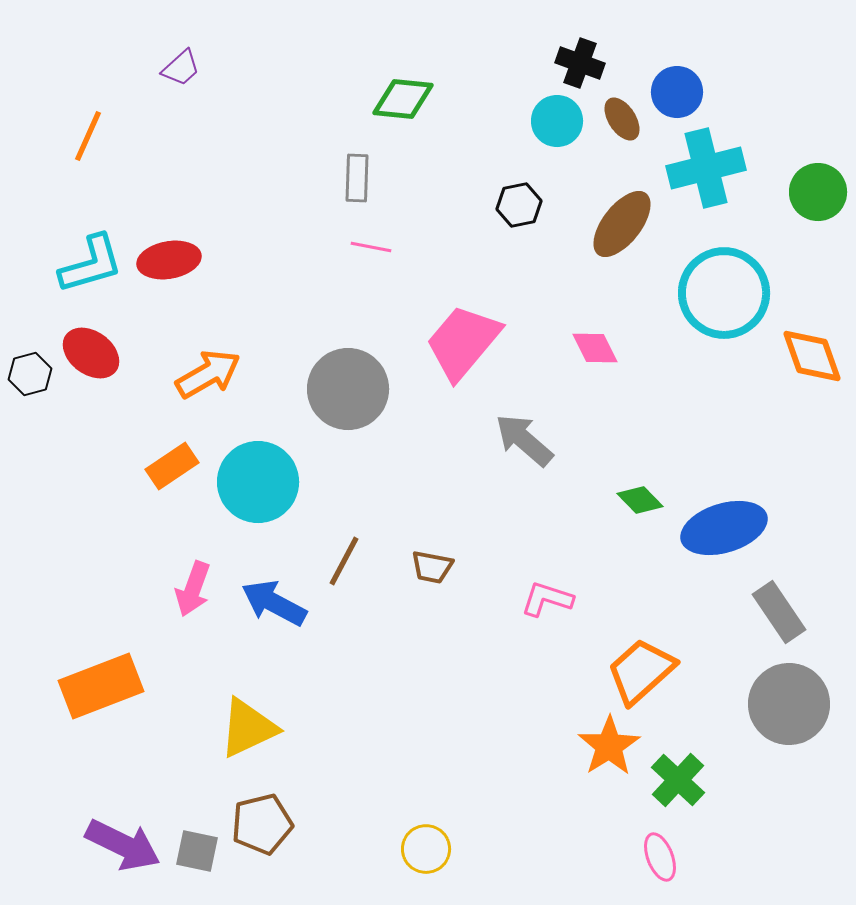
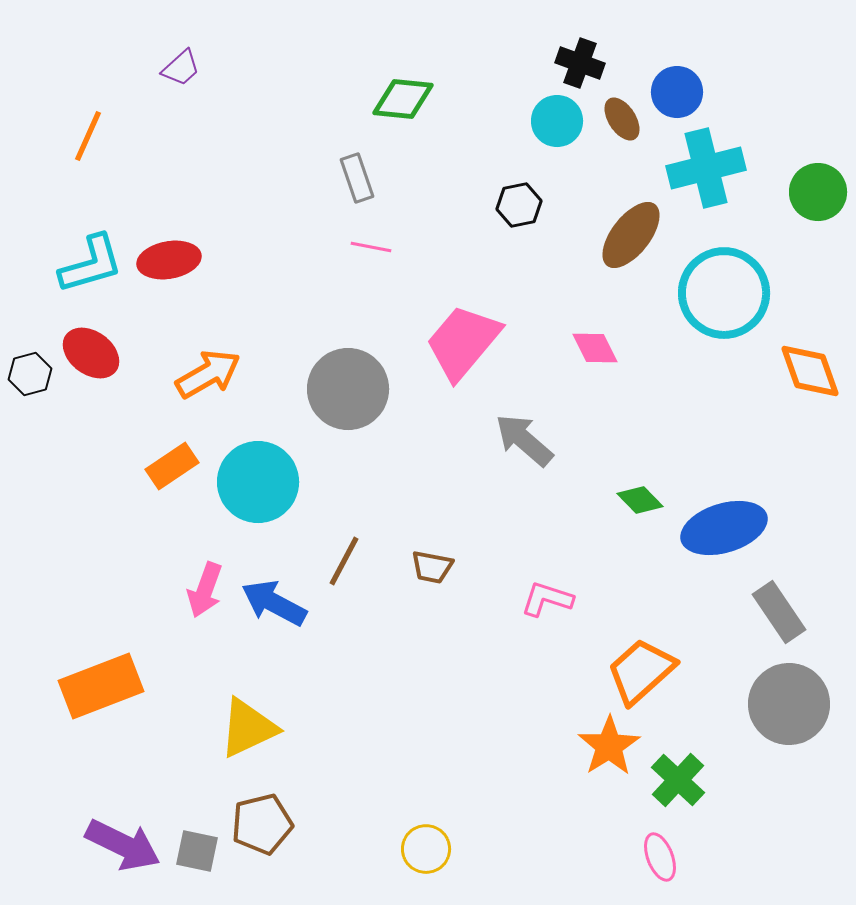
gray rectangle at (357, 178): rotated 21 degrees counterclockwise
brown ellipse at (622, 224): moved 9 px right, 11 px down
orange diamond at (812, 356): moved 2 px left, 15 px down
pink arrow at (193, 589): moved 12 px right, 1 px down
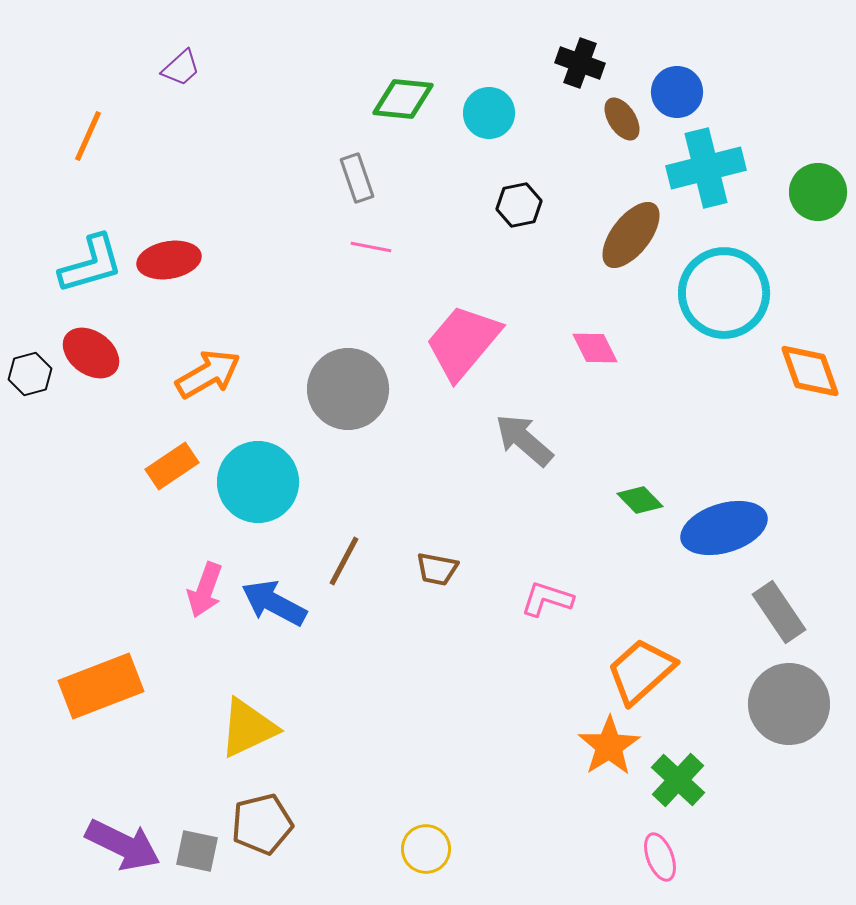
cyan circle at (557, 121): moved 68 px left, 8 px up
brown trapezoid at (432, 567): moved 5 px right, 2 px down
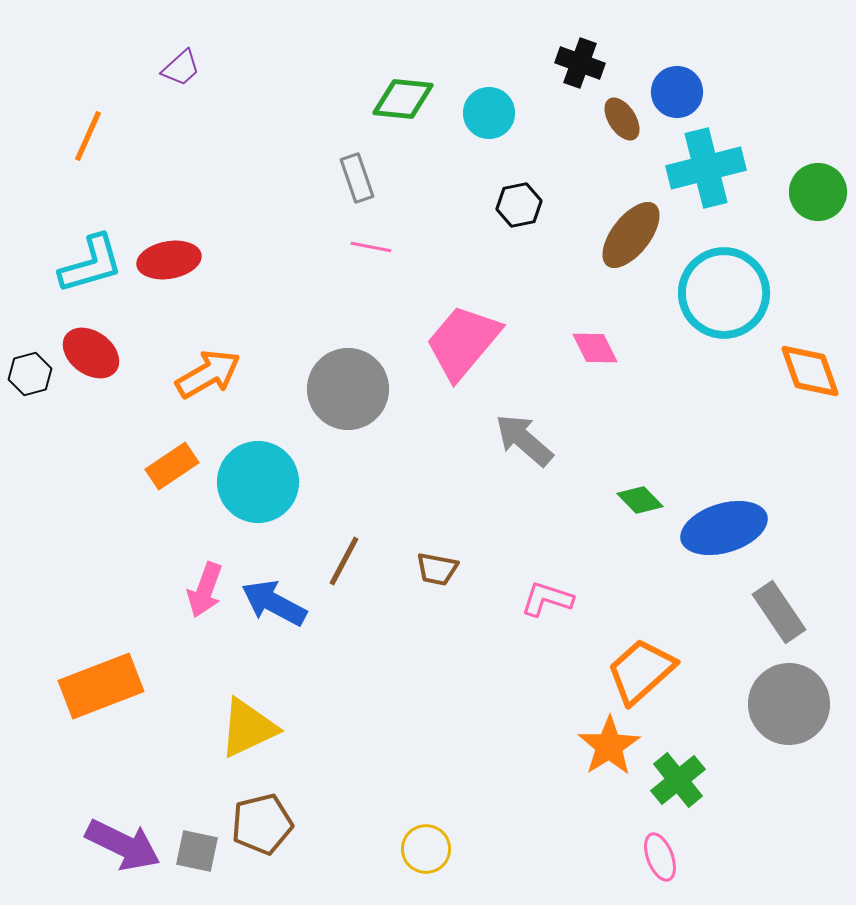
green cross at (678, 780): rotated 8 degrees clockwise
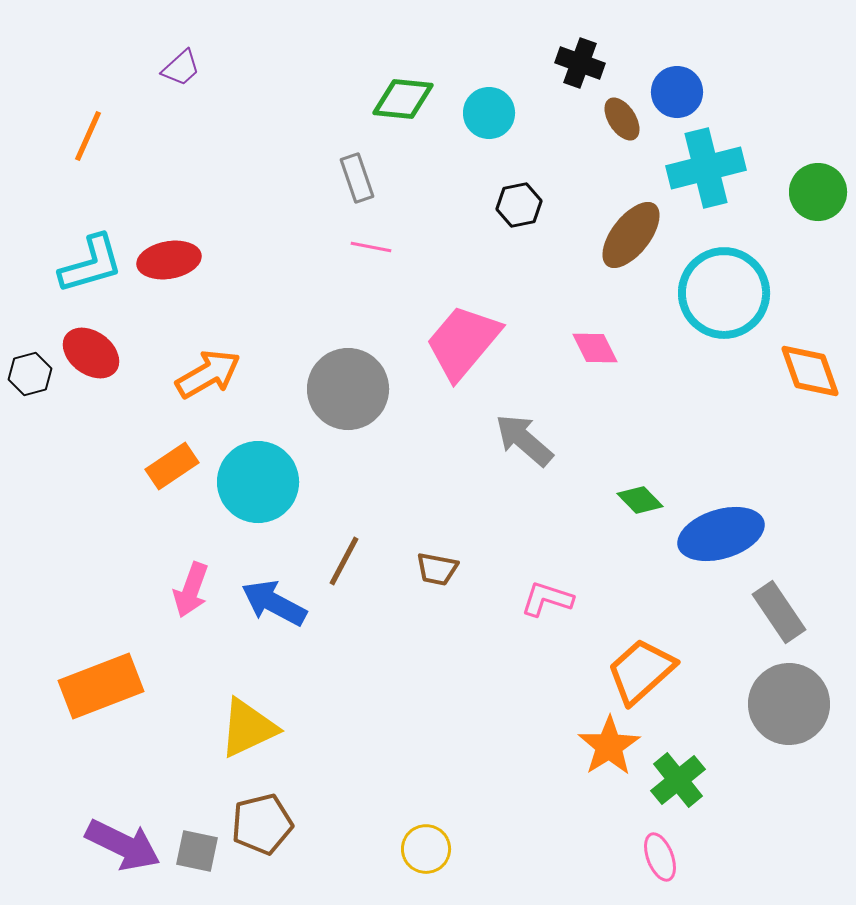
blue ellipse at (724, 528): moved 3 px left, 6 px down
pink arrow at (205, 590): moved 14 px left
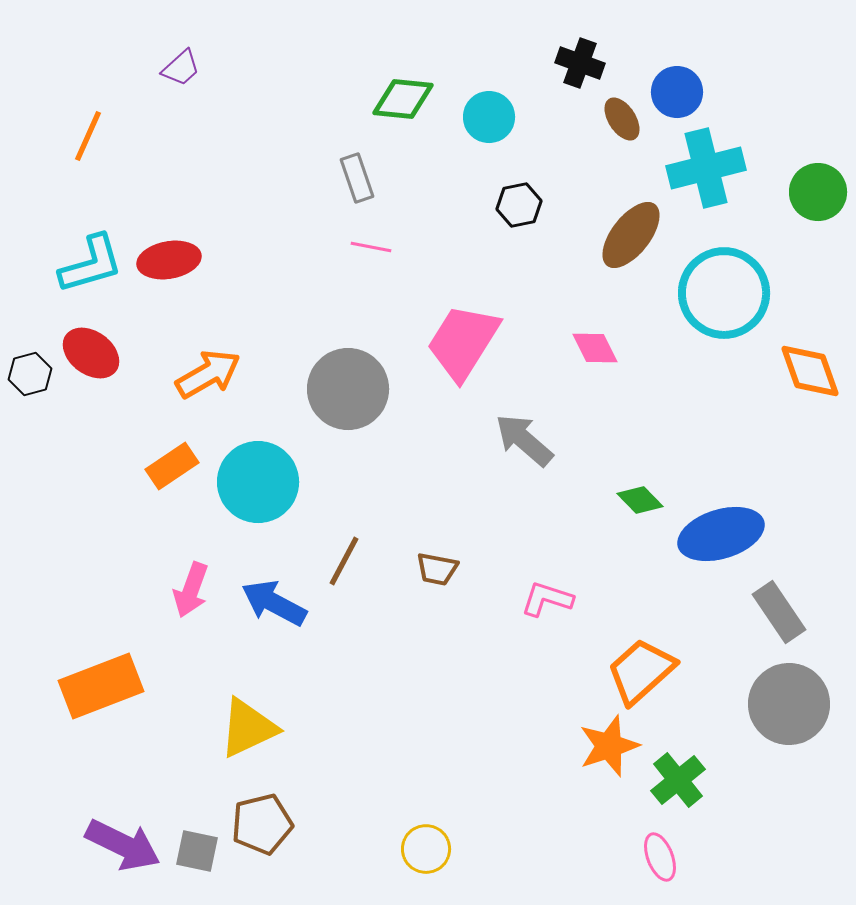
cyan circle at (489, 113): moved 4 px down
pink trapezoid at (463, 342): rotated 8 degrees counterclockwise
orange star at (609, 746): rotated 14 degrees clockwise
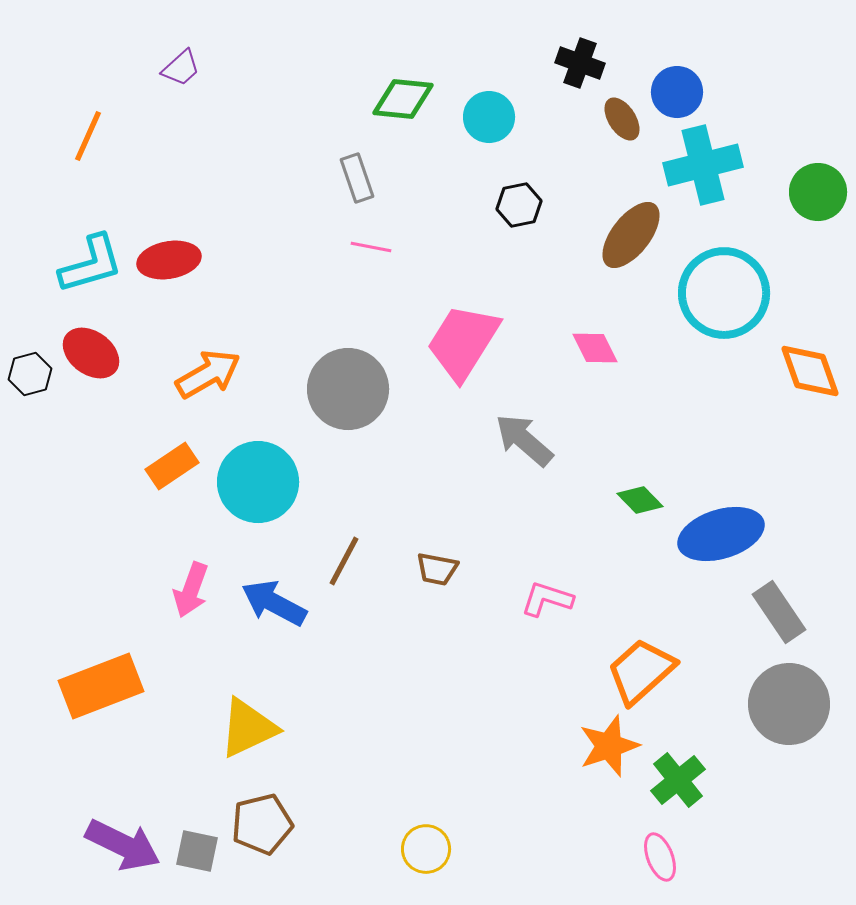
cyan cross at (706, 168): moved 3 px left, 3 px up
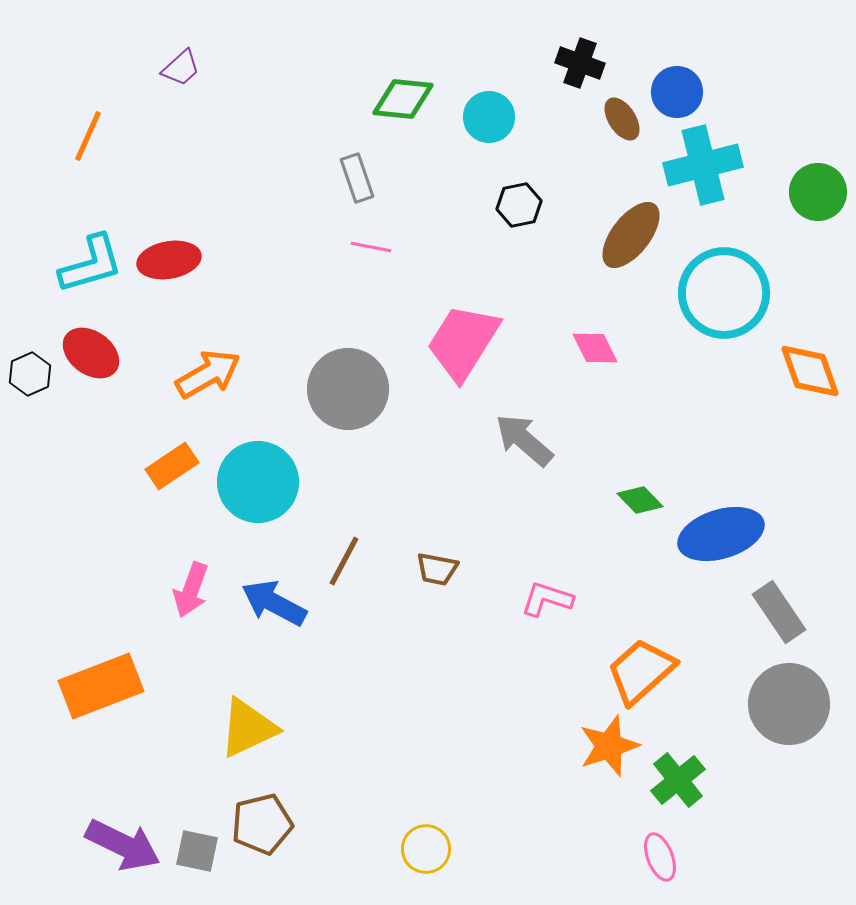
black hexagon at (30, 374): rotated 9 degrees counterclockwise
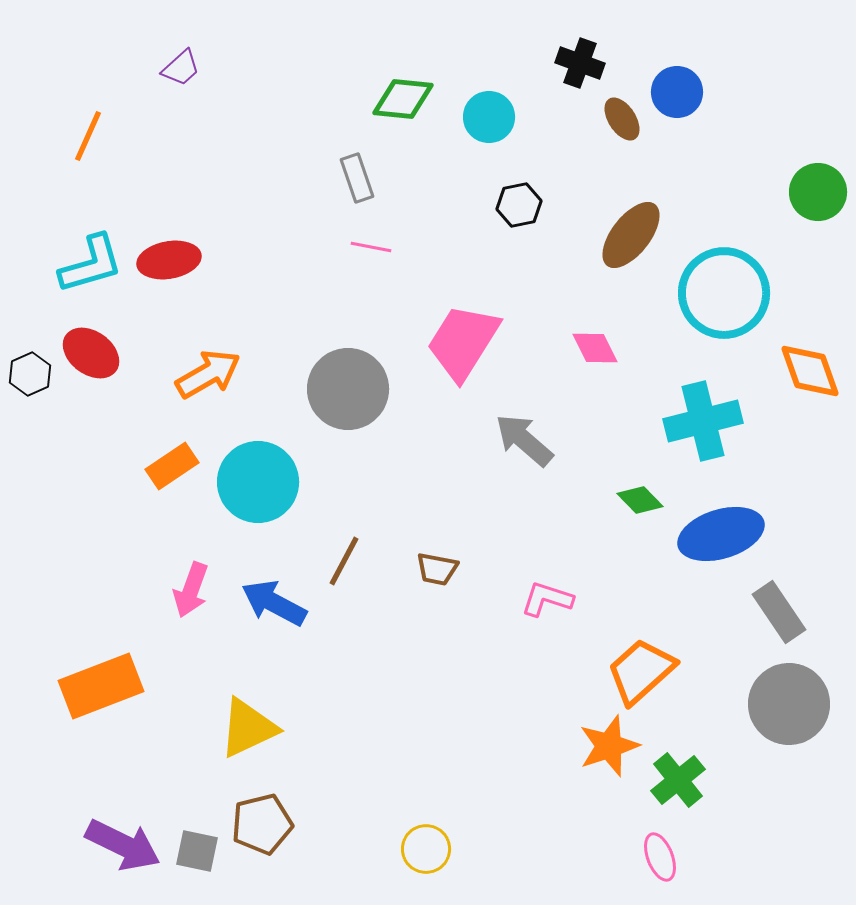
cyan cross at (703, 165): moved 256 px down
